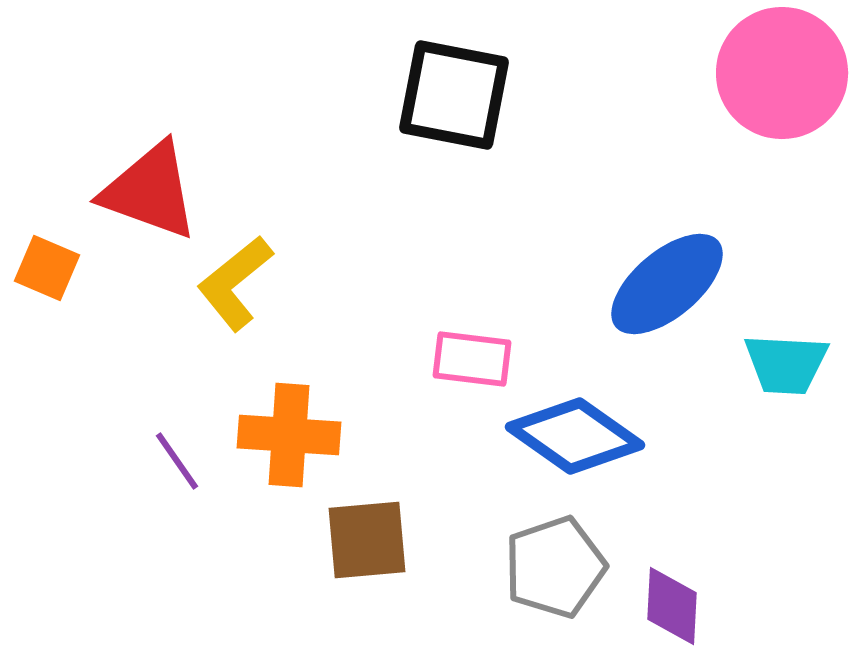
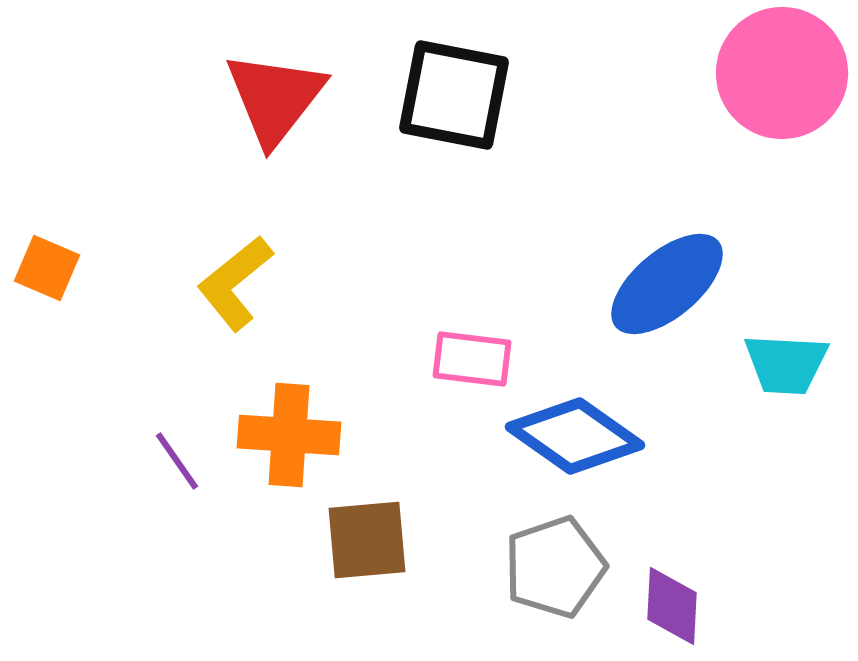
red triangle: moved 125 px right, 93 px up; rotated 48 degrees clockwise
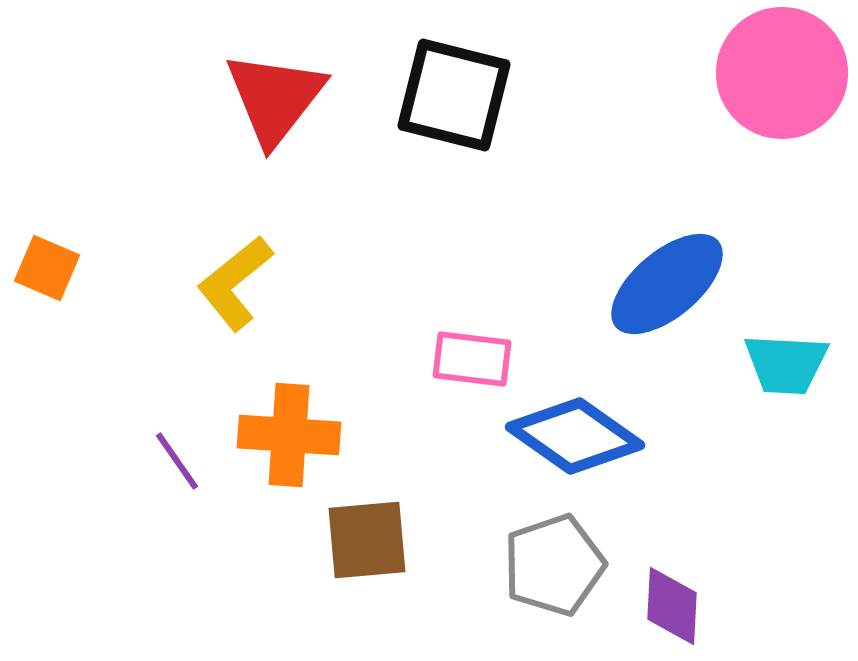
black square: rotated 3 degrees clockwise
gray pentagon: moved 1 px left, 2 px up
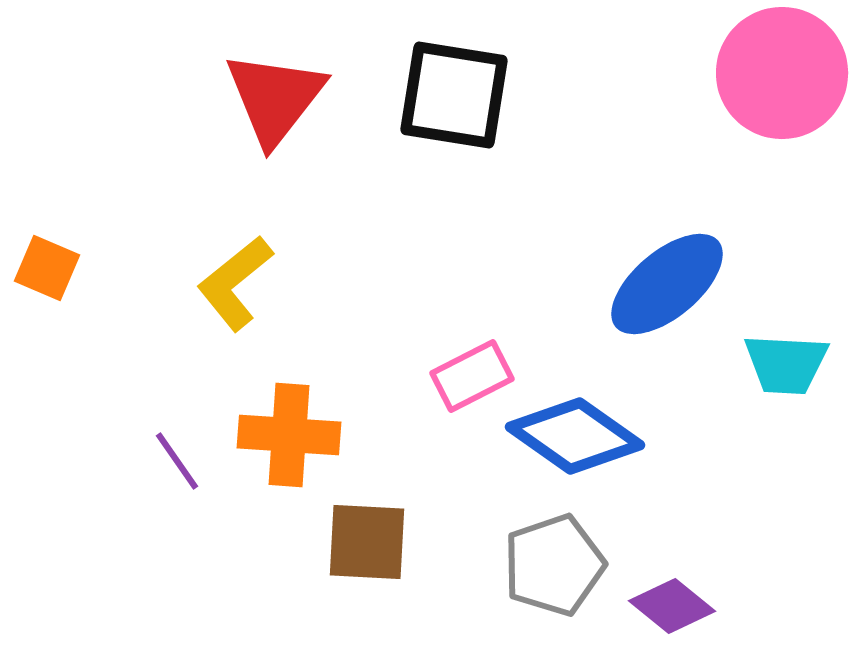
black square: rotated 5 degrees counterclockwise
pink rectangle: moved 17 px down; rotated 34 degrees counterclockwise
brown square: moved 2 px down; rotated 8 degrees clockwise
purple diamond: rotated 54 degrees counterclockwise
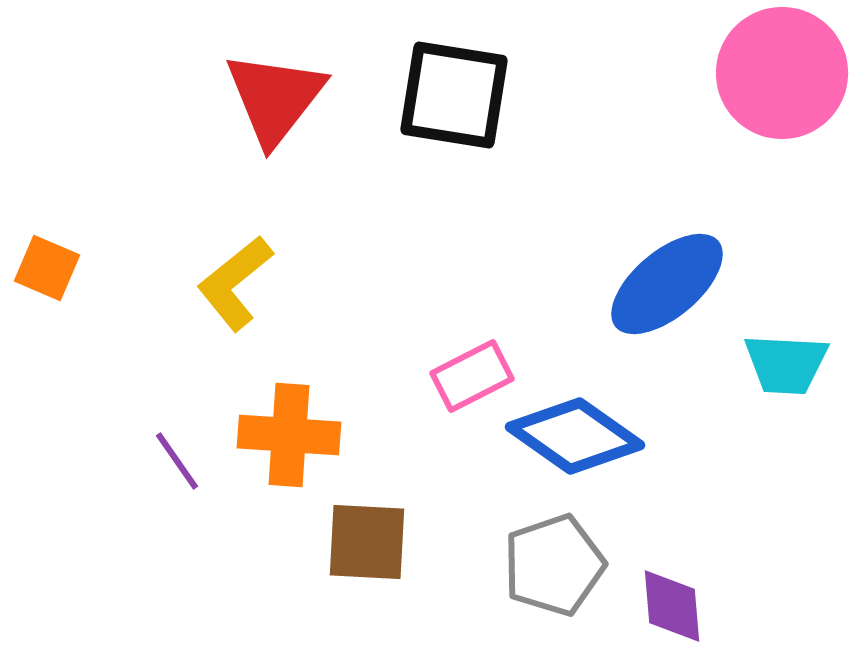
purple diamond: rotated 46 degrees clockwise
